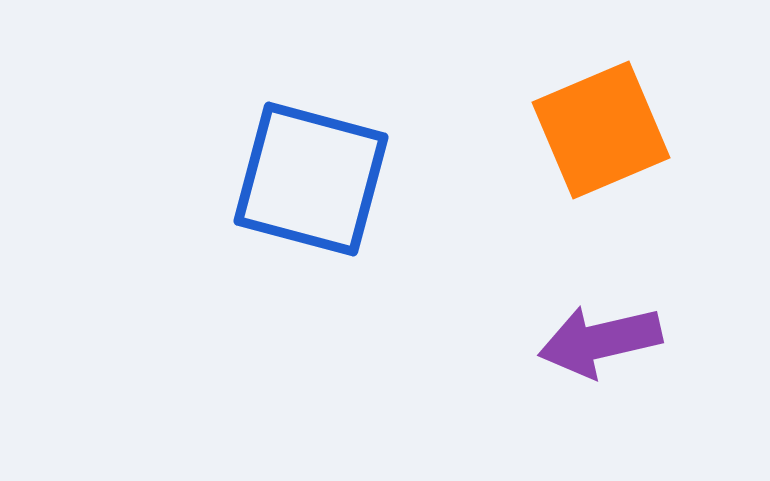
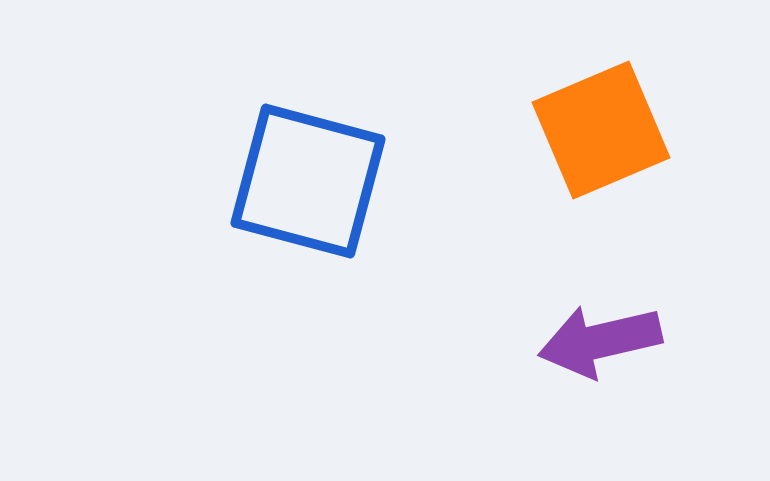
blue square: moved 3 px left, 2 px down
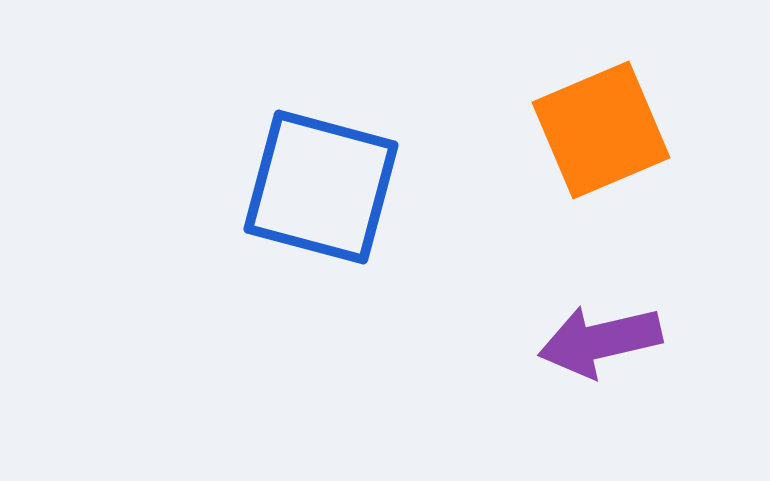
blue square: moved 13 px right, 6 px down
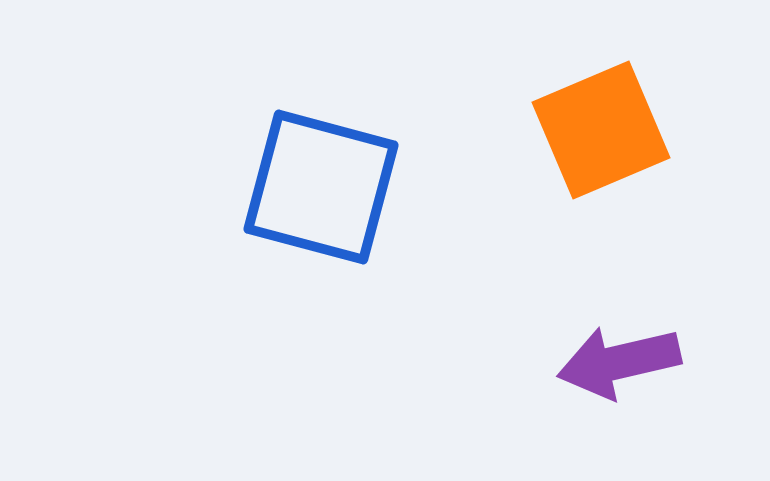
purple arrow: moved 19 px right, 21 px down
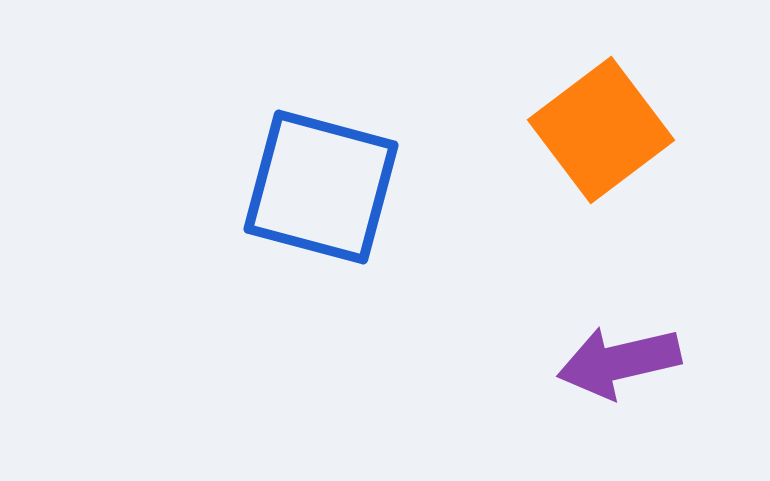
orange square: rotated 14 degrees counterclockwise
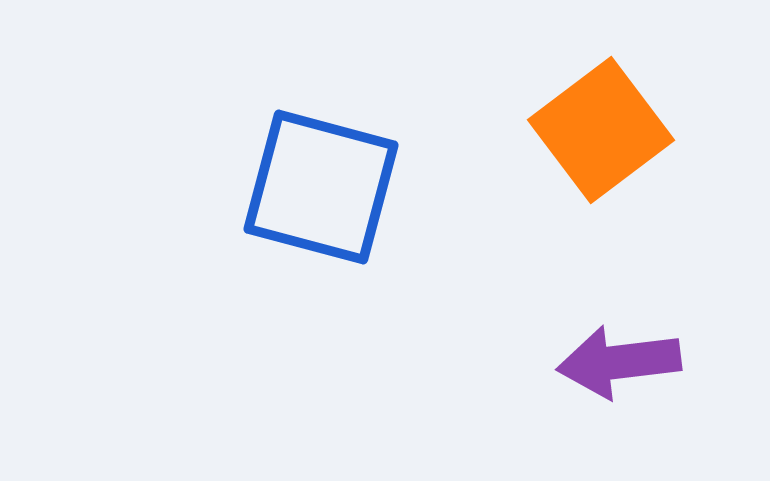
purple arrow: rotated 6 degrees clockwise
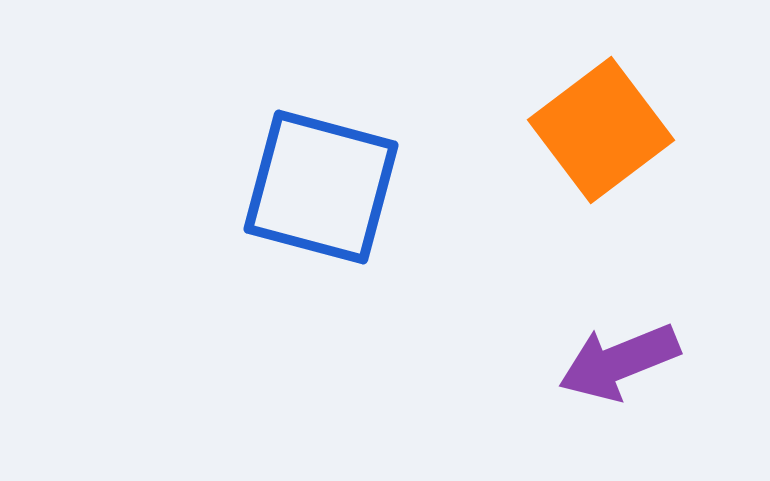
purple arrow: rotated 15 degrees counterclockwise
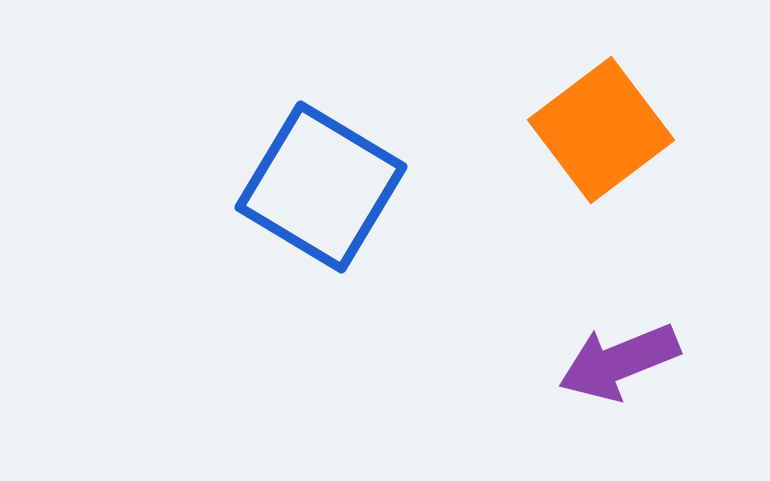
blue square: rotated 16 degrees clockwise
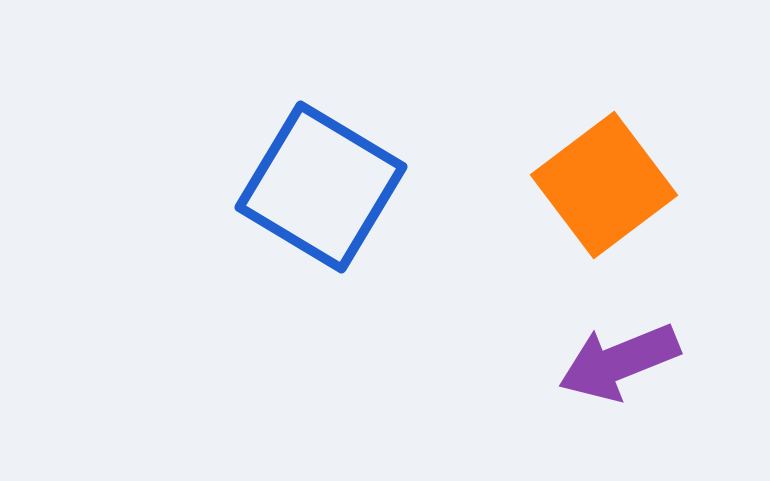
orange square: moved 3 px right, 55 px down
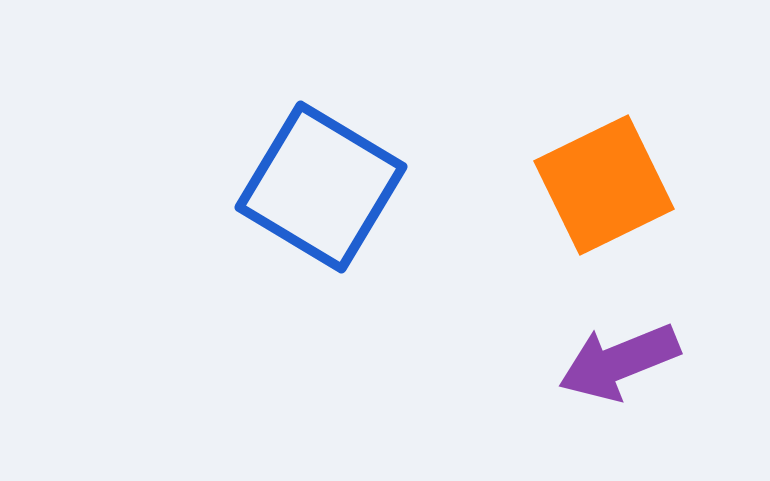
orange square: rotated 11 degrees clockwise
